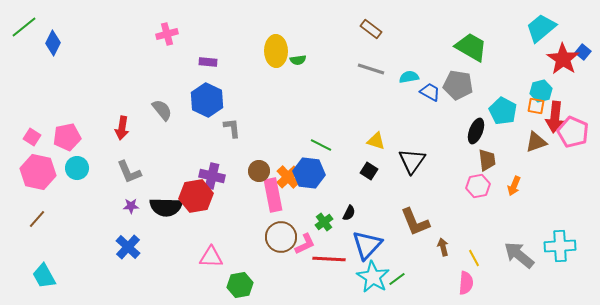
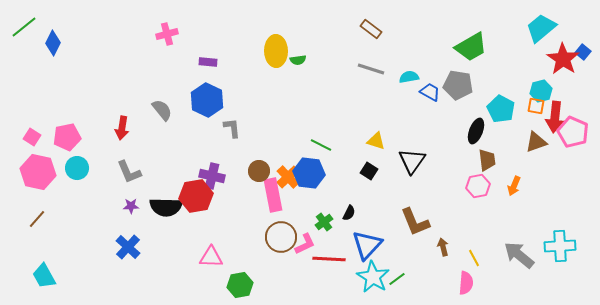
green trapezoid at (471, 47): rotated 120 degrees clockwise
cyan pentagon at (503, 111): moved 2 px left, 2 px up
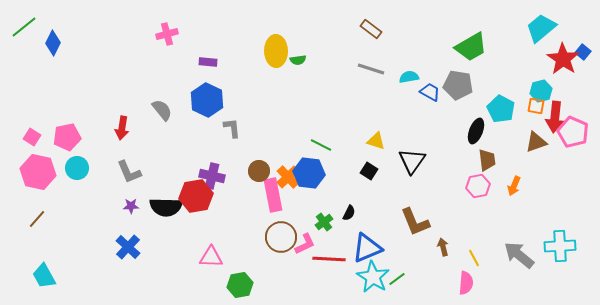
blue triangle at (367, 245): moved 3 px down; rotated 24 degrees clockwise
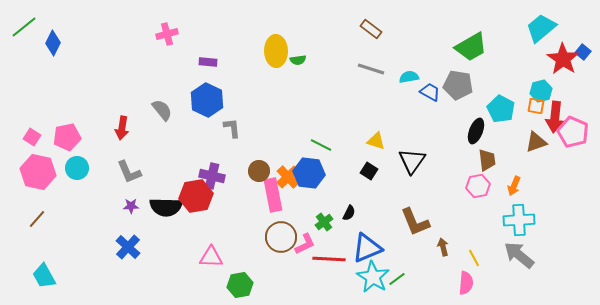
cyan cross at (560, 246): moved 41 px left, 26 px up
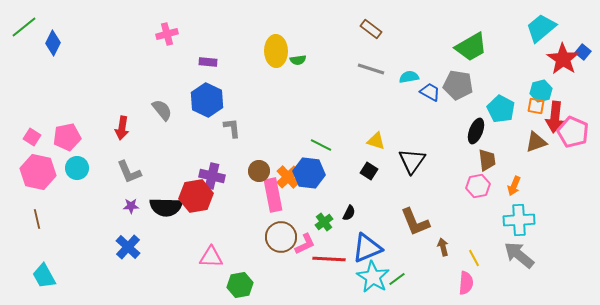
brown line at (37, 219): rotated 54 degrees counterclockwise
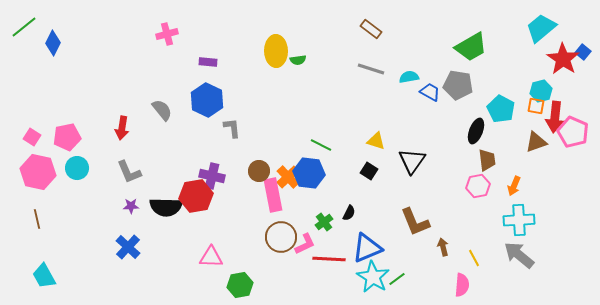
pink semicircle at (466, 283): moved 4 px left, 2 px down
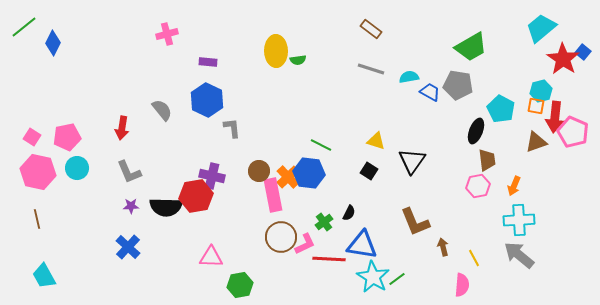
blue triangle at (367, 248): moved 5 px left, 3 px up; rotated 32 degrees clockwise
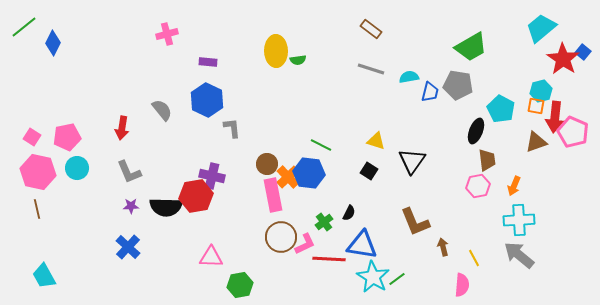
blue trapezoid at (430, 92): rotated 75 degrees clockwise
brown circle at (259, 171): moved 8 px right, 7 px up
brown line at (37, 219): moved 10 px up
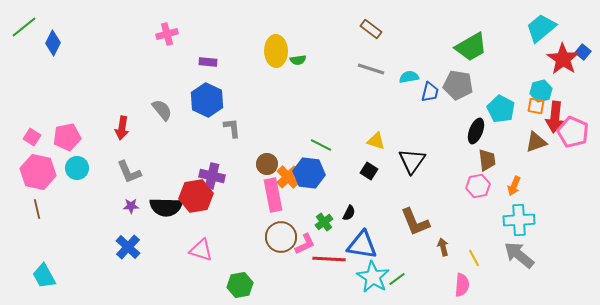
pink triangle at (211, 257): moved 10 px left, 7 px up; rotated 15 degrees clockwise
